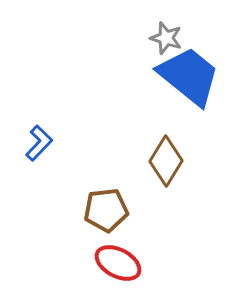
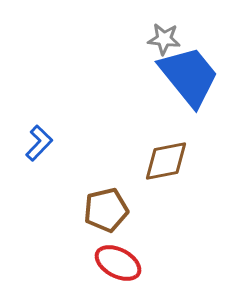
gray star: moved 2 px left, 1 px down; rotated 12 degrees counterclockwise
blue trapezoid: rotated 12 degrees clockwise
brown diamond: rotated 48 degrees clockwise
brown pentagon: rotated 6 degrees counterclockwise
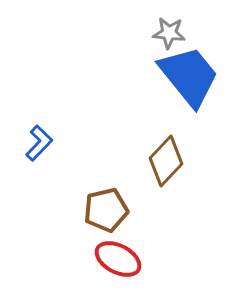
gray star: moved 5 px right, 6 px up
brown diamond: rotated 36 degrees counterclockwise
red ellipse: moved 4 px up
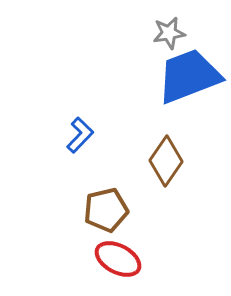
gray star: rotated 16 degrees counterclockwise
blue trapezoid: rotated 72 degrees counterclockwise
blue L-shape: moved 41 px right, 8 px up
brown diamond: rotated 9 degrees counterclockwise
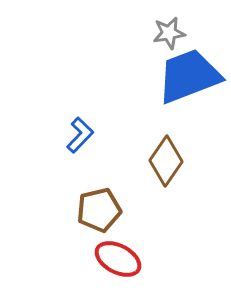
brown pentagon: moved 7 px left
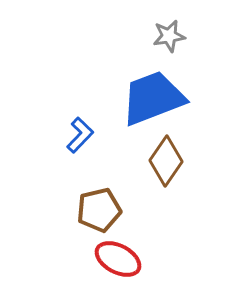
gray star: moved 3 px down
blue trapezoid: moved 36 px left, 22 px down
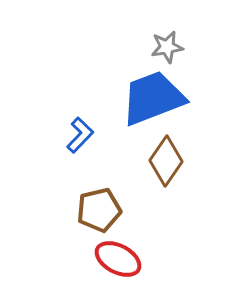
gray star: moved 2 px left, 11 px down
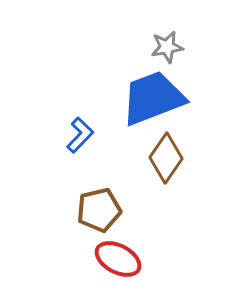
brown diamond: moved 3 px up
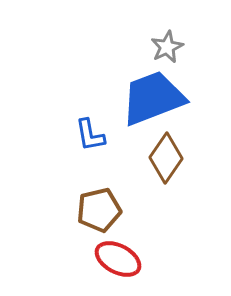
gray star: rotated 16 degrees counterclockwise
blue L-shape: moved 10 px right; rotated 126 degrees clockwise
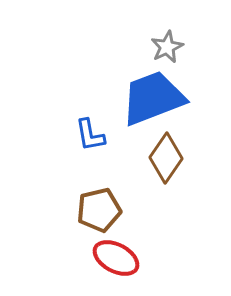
red ellipse: moved 2 px left, 1 px up
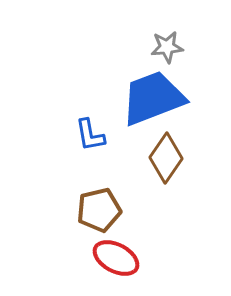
gray star: rotated 20 degrees clockwise
